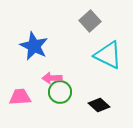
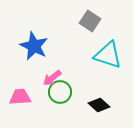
gray square: rotated 15 degrees counterclockwise
cyan triangle: rotated 8 degrees counterclockwise
pink arrow: rotated 36 degrees counterclockwise
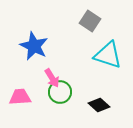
pink arrow: rotated 84 degrees counterclockwise
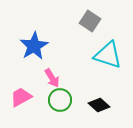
blue star: rotated 16 degrees clockwise
green circle: moved 8 px down
pink trapezoid: moved 1 px right; rotated 25 degrees counterclockwise
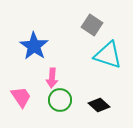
gray square: moved 2 px right, 4 px down
blue star: rotated 8 degrees counterclockwise
pink arrow: rotated 36 degrees clockwise
pink trapezoid: rotated 85 degrees clockwise
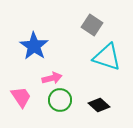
cyan triangle: moved 1 px left, 2 px down
pink arrow: rotated 108 degrees counterclockwise
